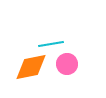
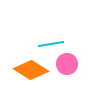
orange diamond: moved 3 px down; rotated 44 degrees clockwise
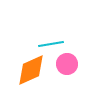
orange diamond: rotated 56 degrees counterclockwise
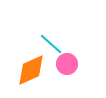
cyan line: rotated 50 degrees clockwise
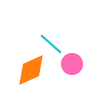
pink circle: moved 5 px right
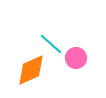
pink circle: moved 4 px right, 6 px up
